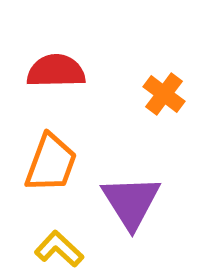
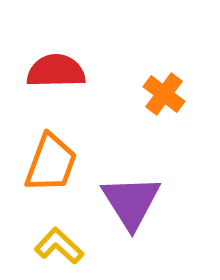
yellow L-shape: moved 3 px up
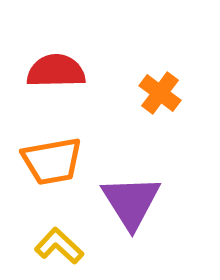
orange cross: moved 4 px left, 1 px up
orange trapezoid: moved 1 px right, 2 px up; rotated 60 degrees clockwise
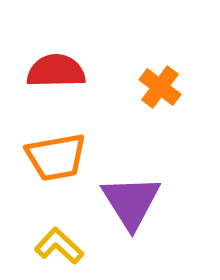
orange cross: moved 6 px up
orange trapezoid: moved 4 px right, 4 px up
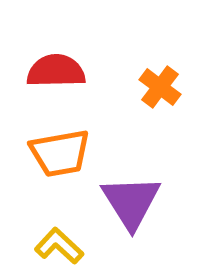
orange trapezoid: moved 4 px right, 4 px up
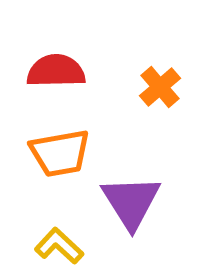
orange cross: rotated 12 degrees clockwise
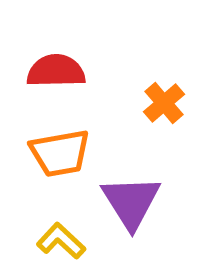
orange cross: moved 4 px right, 16 px down
yellow L-shape: moved 2 px right, 5 px up
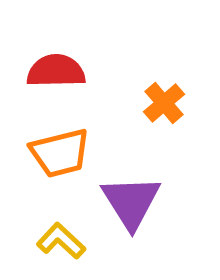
orange trapezoid: rotated 4 degrees counterclockwise
